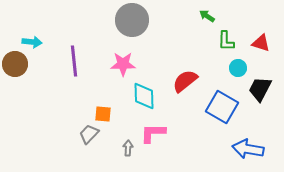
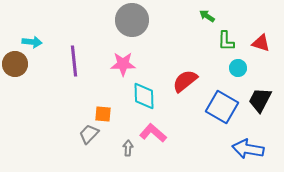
black trapezoid: moved 11 px down
pink L-shape: rotated 40 degrees clockwise
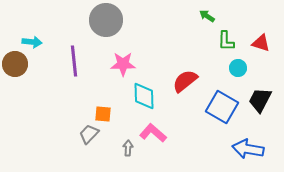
gray circle: moved 26 px left
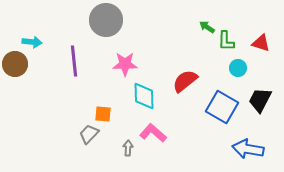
green arrow: moved 11 px down
pink star: moved 2 px right
